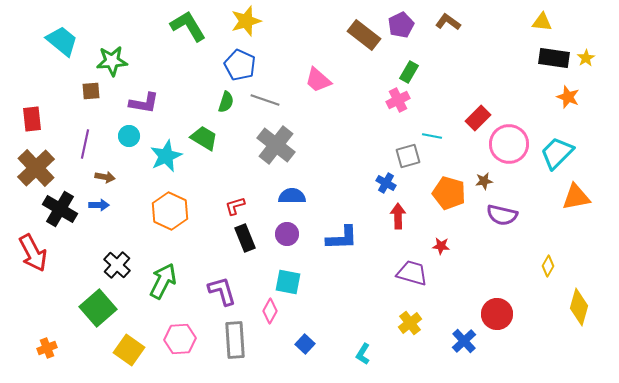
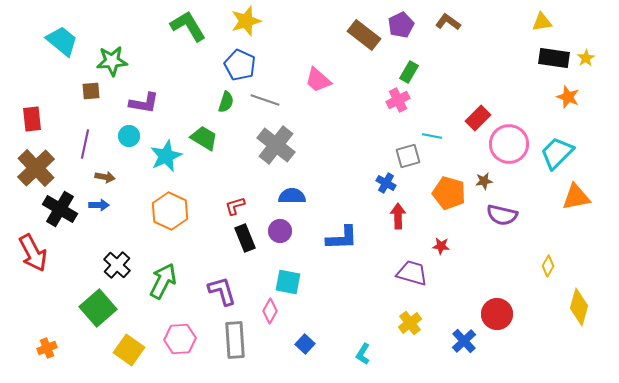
yellow triangle at (542, 22): rotated 15 degrees counterclockwise
purple circle at (287, 234): moved 7 px left, 3 px up
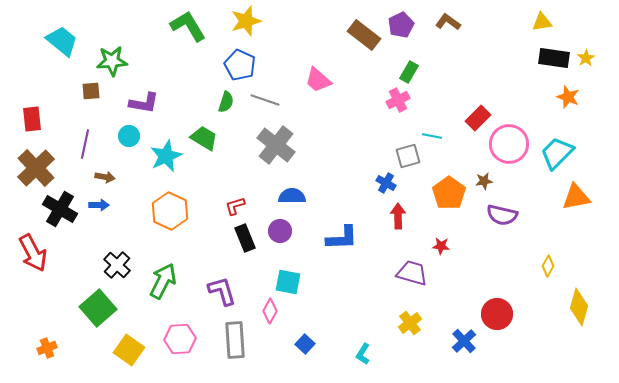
orange pentagon at (449, 193): rotated 20 degrees clockwise
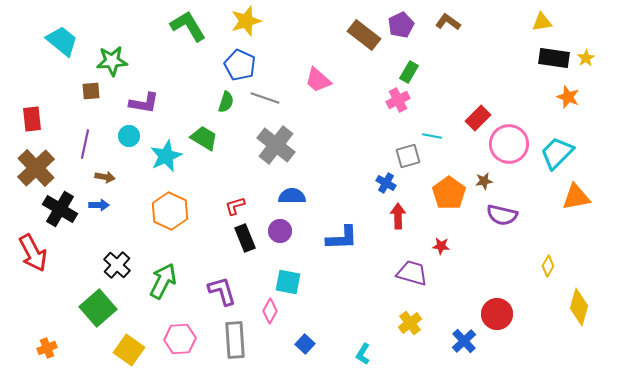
gray line at (265, 100): moved 2 px up
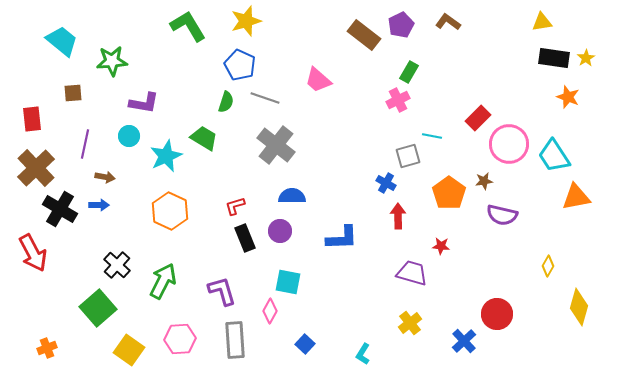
brown square at (91, 91): moved 18 px left, 2 px down
cyan trapezoid at (557, 153): moved 3 px left, 3 px down; rotated 78 degrees counterclockwise
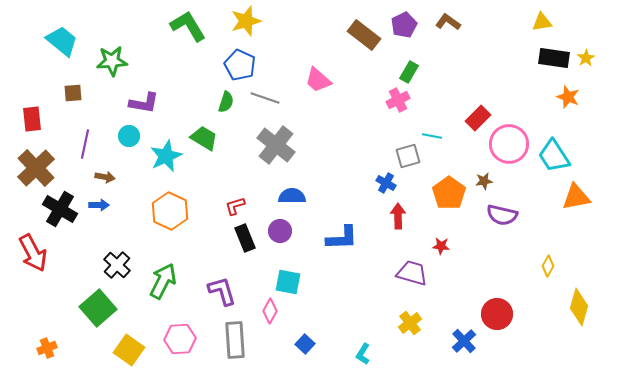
purple pentagon at (401, 25): moved 3 px right
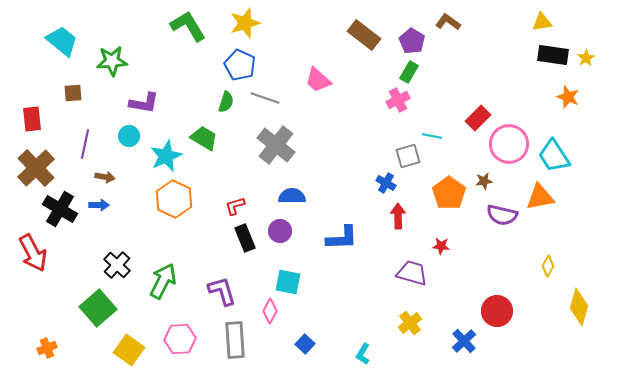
yellow star at (246, 21): moved 1 px left, 2 px down
purple pentagon at (404, 25): moved 8 px right, 16 px down; rotated 15 degrees counterclockwise
black rectangle at (554, 58): moved 1 px left, 3 px up
orange triangle at (576, 197): moved 36 px left
orange hexagon at (170, 211): moved 4 px right, 12 px up
red circle at (497, 314): moved 3 px up
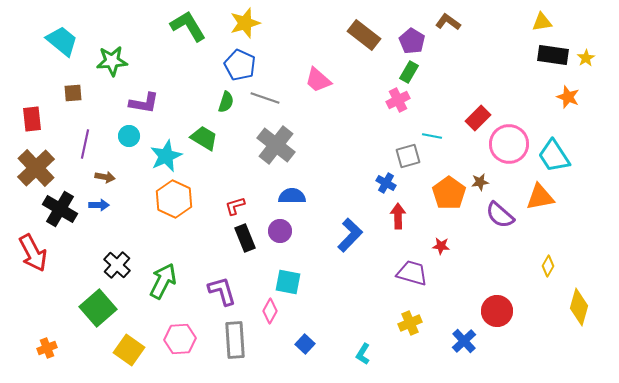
brown star at (484, 181): moved 4 px left, 1 px down
purple semicircle at (502, 215): moved 2 px left; rotated 28 degrees clockwise
blue L-shape at (342, 238): moved 8 px right, 3 px up; rotated 44 degrees counterclockwise
yellow cross at (410, 323): rotated 15 degrees clockwise
